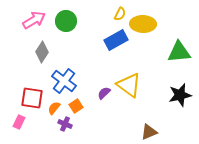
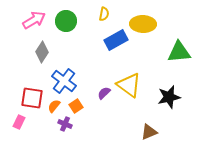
yellow semicircle: moved 16 px left; rotated 16 degrees counterclockwise
black star: moved 11 px left, 2 px down
orange semicircle: moved 2 px up
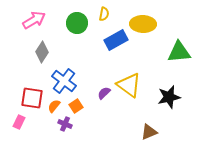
green circle: moved 11 px right, 2 px down
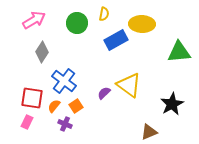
yellow ellipse: moved 1 px left
black star: moved 3 px right, 7 px down; rotated 15 degrees counterclockwise
pink rectangle: moved 8 px right
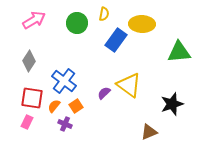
blue rectangle: rotated 25 degrees counterclockwise
gray diamond: moved 13 px left, 9 px down
black star: rotated 10 degrees clockwise
